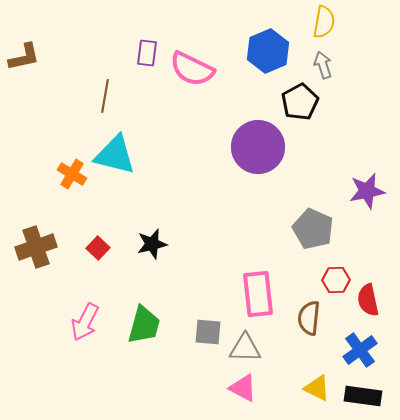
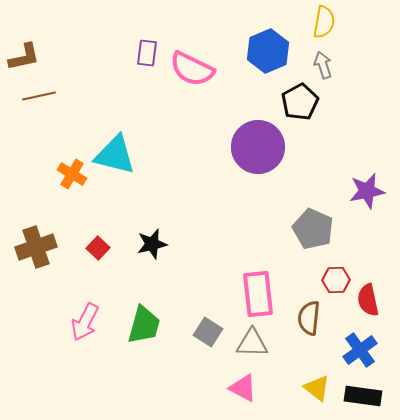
brown line: moved 66 px left; rotated 68 degrees clockwise
gray square: rotated 28 degrees clockwise
gray triangle: moved 7 px right, 5 px up
yellow triangle: rotated 12 degrees clockwise
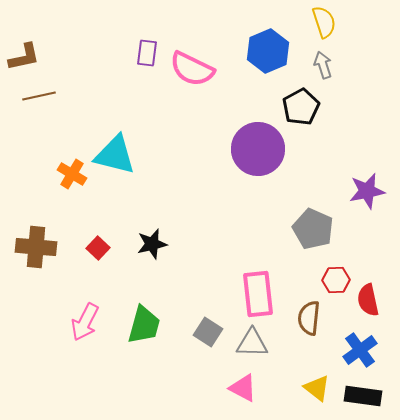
yellow semicircle: rotated 28 degrees counterclockwise
black pentagon: moved 1 px right, 5 px down
purple circle: moved 2 px down
brown cross: rotated 24 degrees clockwise
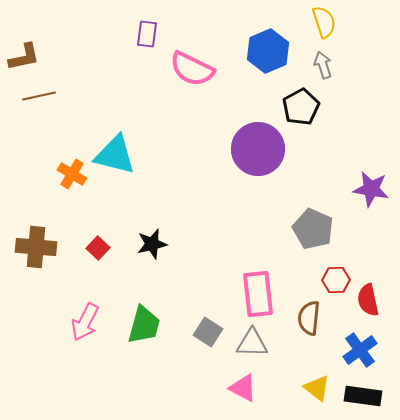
purple rectangle: moved 19 px up
purple star: moved 4 px right, 2 px up; rotated 21 degrees clockwise
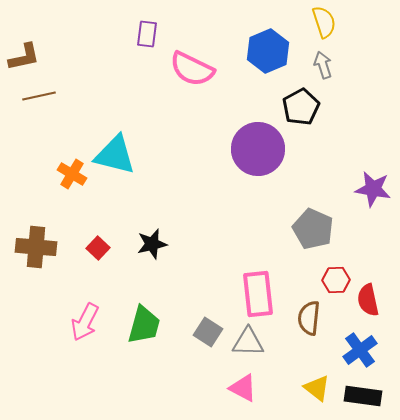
purple star: moved 2 px right
gray triangle: moved 4 px left, 1 px up
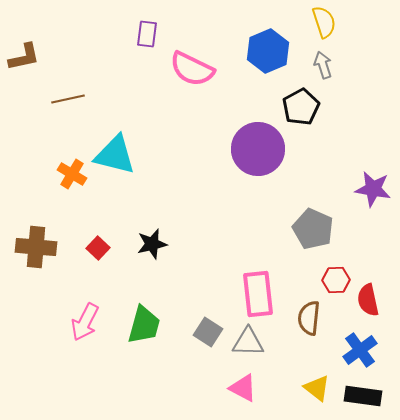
brown line: moved 29 px right, 3 px down
